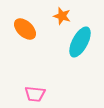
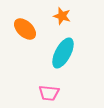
cyan ellipse: moved 17 px left, 11 px down
pink trapezoid: moved 14 px right, 1 px up
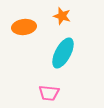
orange ellipse: moved 1 px left, 2 px up; rotated 50 degrees counterclockwise
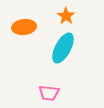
orange star: moved 4 px right; rotated 18 degrees clockwise
cyan ellipse: moved 5 px up
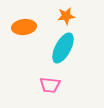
orange star: rotated 30 degrees clockwise
pink trapezoid: moved 1 px right, 8 px up
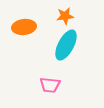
orange star: moved 1 px left
cyan ellipse: moved 3 px right, 3 px up
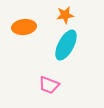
orange star: moved 1 px up
pink trapezoid: moved 1 px left; rotated 15 degrees clockwise
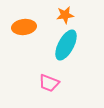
pink trapezoid: moved 2 px up
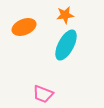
orange ellipse: rotated 15 degrees counterclockwise
pink trapezoid: moved 6 px left, 11 px down
